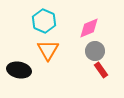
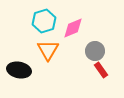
cyan hexagon: rotated 20 degrees clockwise
pink diamond: moved 16 px left
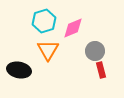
red rectangle: rotated 21 degrees clockwise
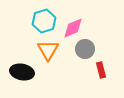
gray circle: moved 10 px left, 2 px up
black ellipse: moved 3 px right, 2 px down
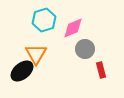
cyan hexagon: moved 1 px up
orange triangle: moved 12 px left, 4 px down
black ellipse: moved 1 px up; rotated 50 degrees counterclockwise
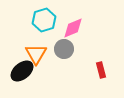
gray circle: moved 21 px left
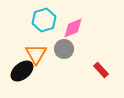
red rectangle: rotated 28 degrees counterclockwise
